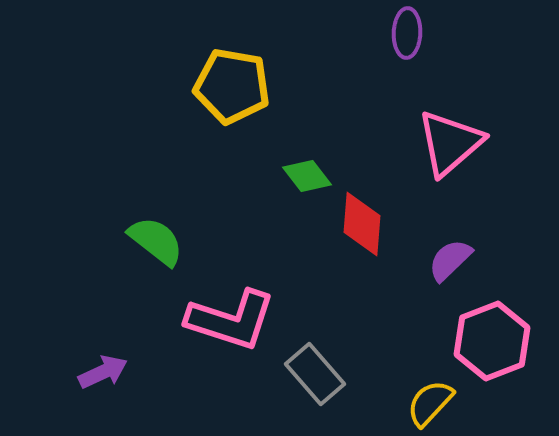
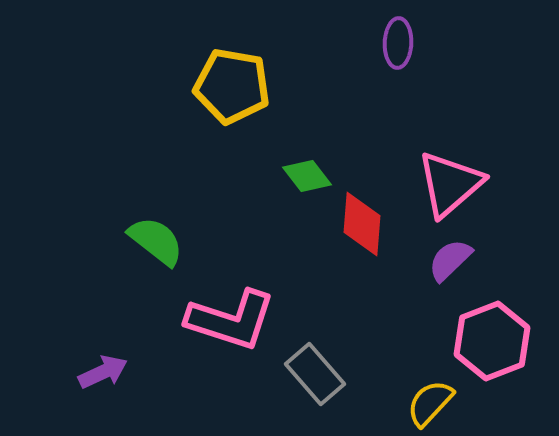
purple ellipse: moved 9 px left, 10 px down
pink triangle: moved 41 px down
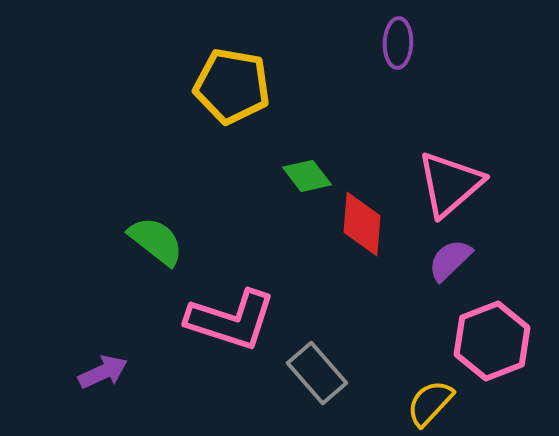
gray rectangle: moved 2 px right, 1 px up
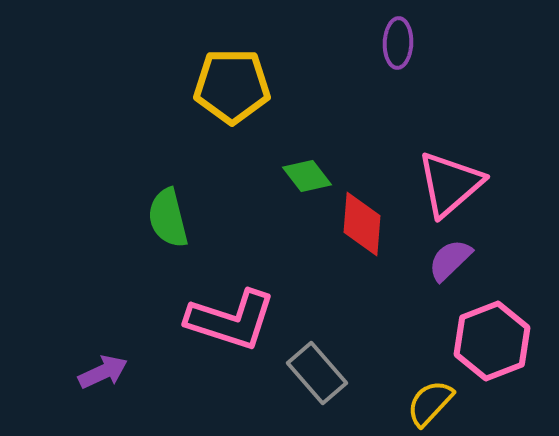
yellow pentagon: rotated 10 degrees counterclockwise
green semicircle: moved 12 px right, 23 px up; rotated 142 degrees counterclockwise
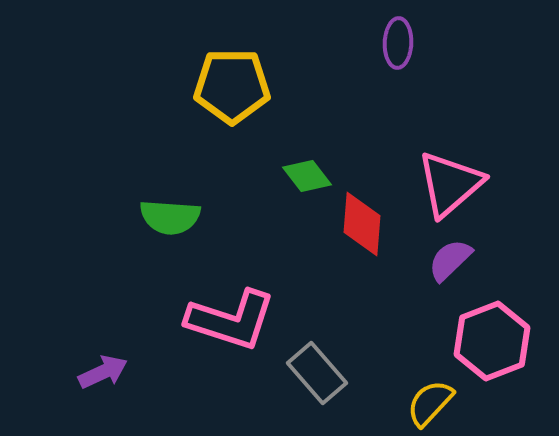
green semicircle: moved 2 px right, 1 px up; rotated 72 degrees counterclockwise
